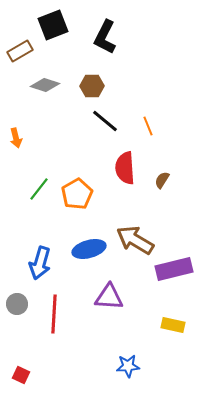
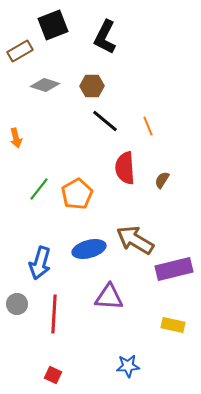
red square: moved 32 px right
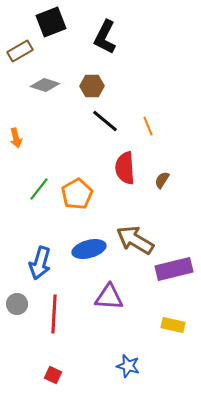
black square: moved 2 px left, 3 px up
blue star: rotated 20 degrees clockwise
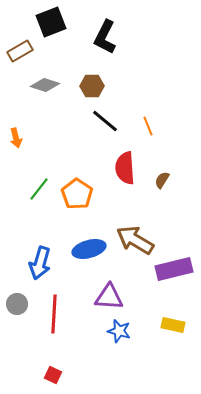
orange pentagon: rotated 8 degrees counterclockwise
blue star: moved 9 px left, 35 px up
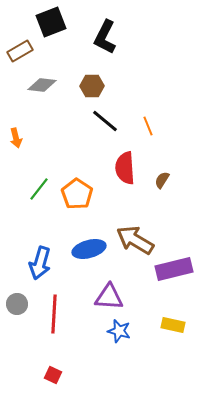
gray diamond: moved 3 px left; rotated 12 degrees counterclockwise
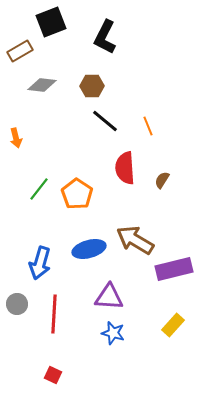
yellow rectangle: rotated 60 degrees counterclockwise
blue star: moved 6 px left, 2 px down
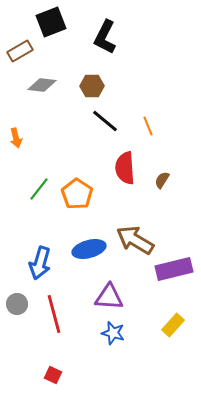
red line: rotated 18 degrees counterclockwise
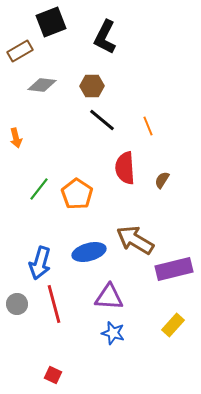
black line: moved 3 px left, 1 px up
blue ellipse: moved 3 px down
red line: moved 10 px up
